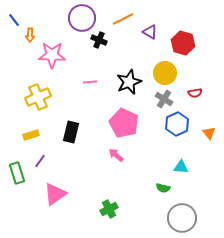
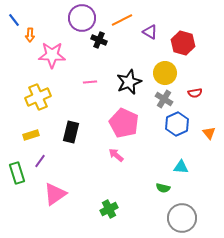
orange line: moved 1 px left, 1 px down
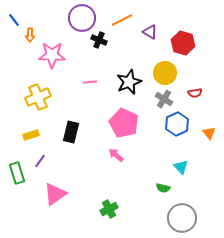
cyan triangle: rotated 42 degrees clockwise
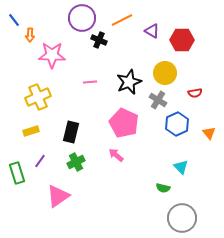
purple triangle: moved 2 px right, 1 px up
red hexagon: moved 1 px left, 3 px up; rotated 15 degrees counterclockwise
gray cross: moved 6 px left, 1 px down
yellow rectangle: moved 4 px up
pink triangle: moved 3 px right, 2 px down
green cross: moved 33 px left, 47 px up
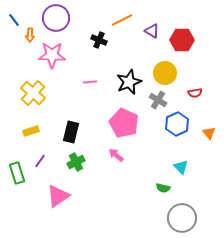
purple circle: moved 26 px left
yellow cross: moved 5 px left, 4 px up; rotated 25 degrees counterclockwise
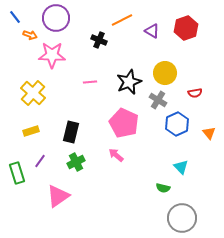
blue line: moved 1 px right, 3 px up
orange arrow: rotated 72 degrees counterclockwise
red hexagon: moved 4 px right, 12 px up; rotated 20 degrees counterclockwise
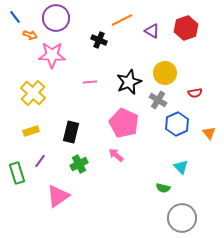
green cross: moved 3 px right, 2 px down
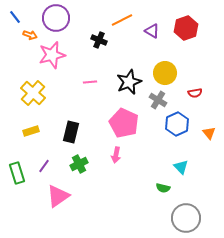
pink star: rotated 16 degrees counterclockwise
pink arrow: rotated 119 degrees counterclockwise
purple line: moved 4 px right, 5 px down
gray circle: moved 4 px right
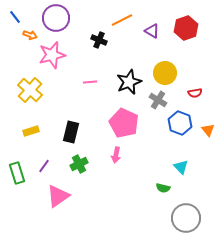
yellow cross: moved 3 px left, 3 px up
blue hexagon: moved 3 px right, 1 px up; rotated 15 degrees counterclockwise
orange triangle: moved 1 px left, 3 px up
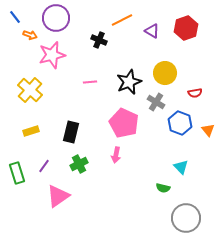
gray cross: moved 2 px left, 2 px down
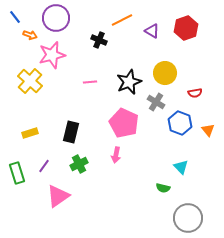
yellow cross: moved 9 px up
yellow rectangle: moved 1 px left, 2 px down
gray circle: moved 2 px right
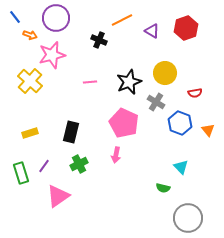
green rectangle: moved 4 px right
